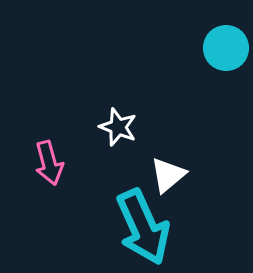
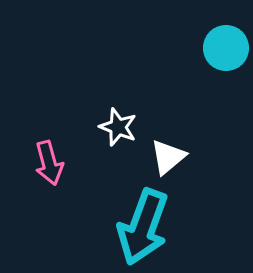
white triangle: moved 18 px up
cyan arrow: rotated 44 degrees clockwise
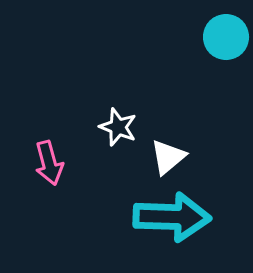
cyan circle: moved 11 px up
cyan arrow: moved 29 px right, 10 px up; rotated 108 degrees counterclockwise
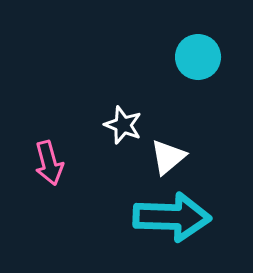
cyan circle: moved 28 px left, 20 px down
white star: moved 5 px right, 2 px up
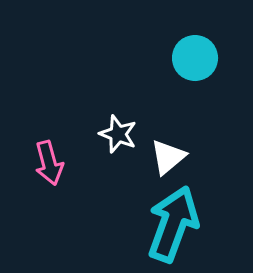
cyan circle: moved 3 px left, 1 px down
white star: moved 5 px left, 9 px down
cyan arrow: moved 1 px right, 7 px down; rotated 72 degrees counterclockwise
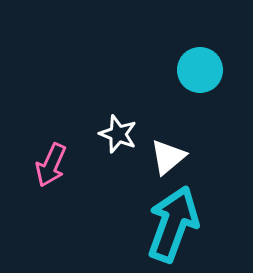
cyan circle: moved 5 px right, 12 px down
pink arrow: moved 2 px right, 2 px down; rotated 39 degrees clockwise
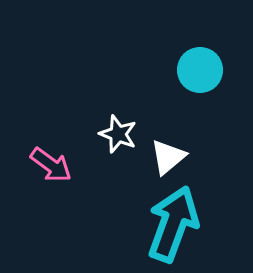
pink arrow: rotated 78 degrees counterclockwise
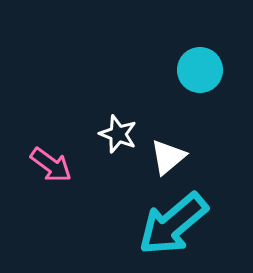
cyan arrow: rotated 150 degrees counterclockwise
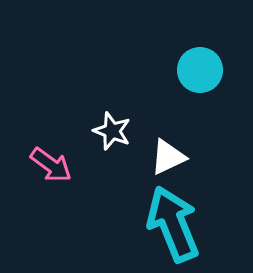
white star: moved 6 px left, 3 px up
white triangle: rotated 15 degrees clockwise
cyan arrow: rotated 108 degrees clockwise
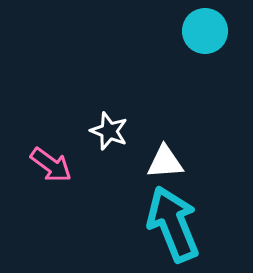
cyan circle: moved 5 px right, 39 px up
white star: moved 3 px left
white triangle: moved 3 px left, 5 px down; rotated 21 degrees clockwise
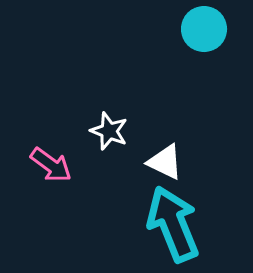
cyan circle: moved 1 px left, 2 px up
white triangle: rotated 30 degrees clockwise
